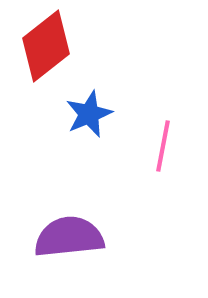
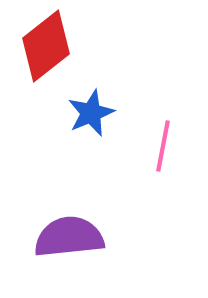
blue star: moved 2 px right, 1 px up
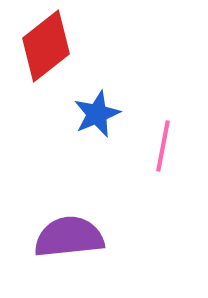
blue star: moved 6 px right, 1 px down
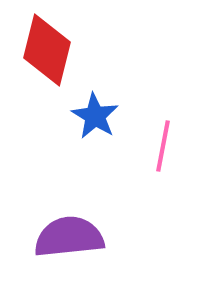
red diamond: moved 1 px right, 4 px down; rotated 38 degrees counterclockwise
blue star: moved 2 px left, 2 px down; rotated 18 degrees counterclockwise
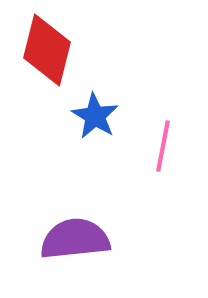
purple semicircle: moved 6 px right, 2 px down
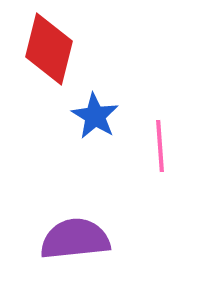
red diamond: moved 2 px right, 1 px up
pink line: moved 3 px left; rotated 15 degrees counterclockwise
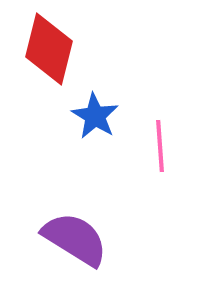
purple semicircle: rotated 38 degrees clockwise
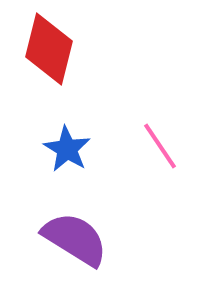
blue star: moved 28 px left, 33 px down
pink line: rotated 30 degrees counterclockwise
